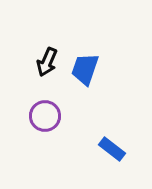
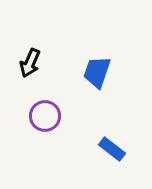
black arrow: moved 17 px left, 1 px down
blue trapezoid: moved 12 px right, 3 px down
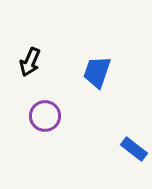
black arrow: moved 1 px up
blue rectangle: moved 22 px right
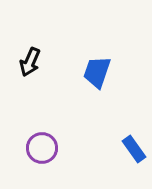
purple circle: moved 3 px left, 32 px down
blue rectangle: rotated 16 degrees clockwise
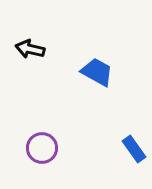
black arrow: moved 13 px up; rotated 80 degrees clockwise
blue trapezoid: rotated 100 degrees clockwise
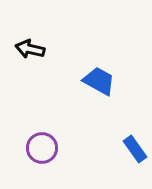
blue trapezoid: moved 2 px right, 9 px down
blue rectangle: moved 1 px right
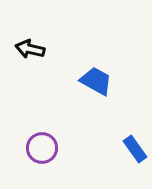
blue trapezoid: moved 3 px left
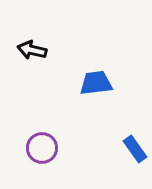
black arrow: moved 2 px right, 1 px down
blue trapezoid: moved 2 px down; rotated 36 degrees counterclockwise
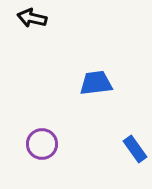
black arrow: moved 32 px up
purple circle: moved 4 px up
